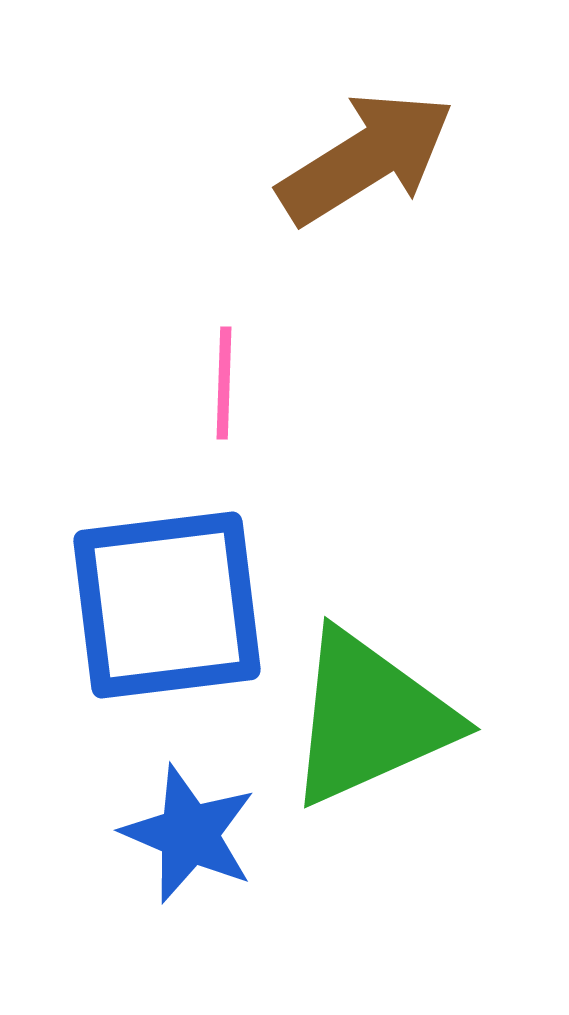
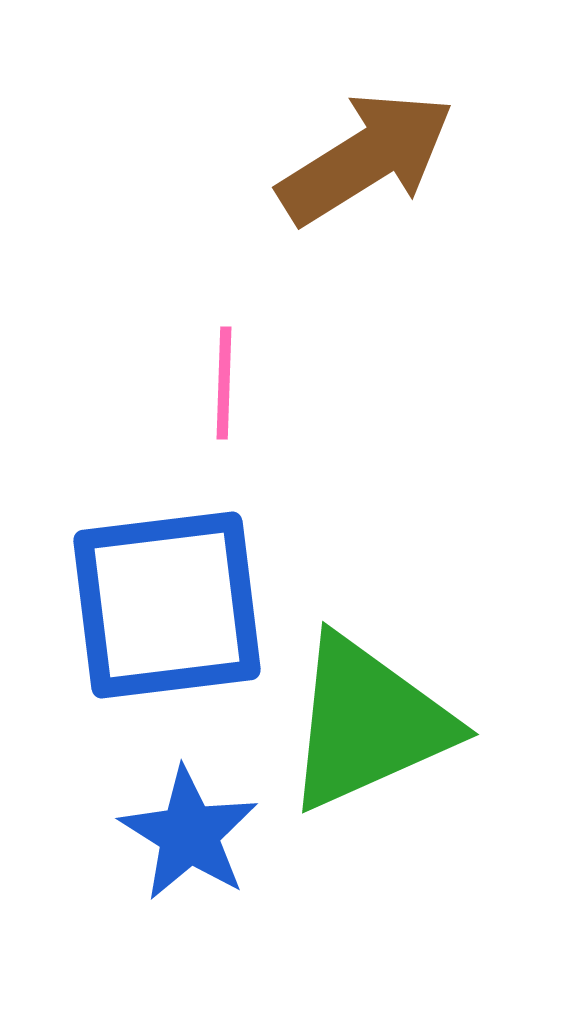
green triangle: moved 2 px left, 5 px down
blue star: rotated 9 degrees clockwise
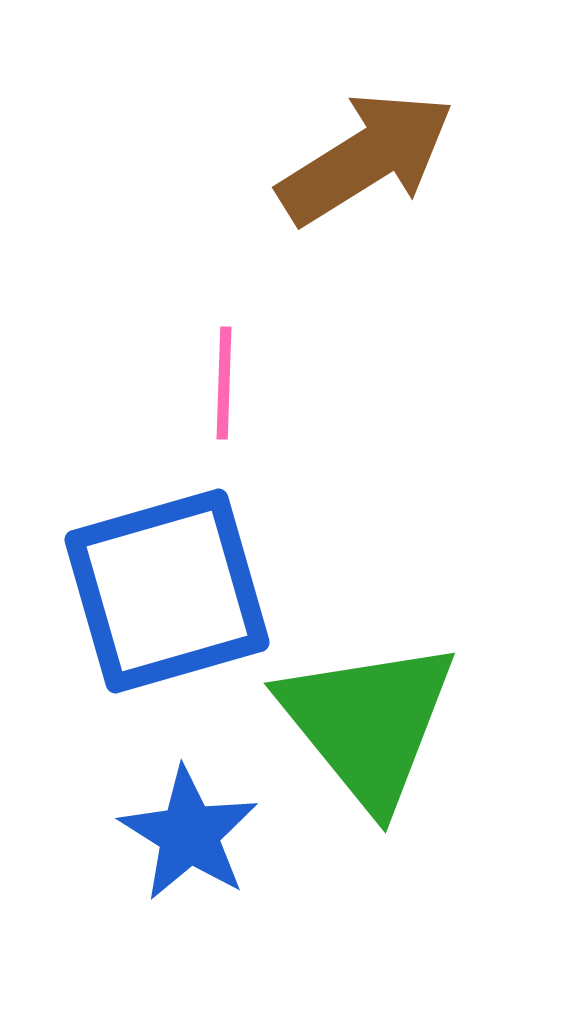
blue square: moved 14 px up; rotated 9 degrees counterclockwise
green triangle: rotated 45 degrees counterclockwise
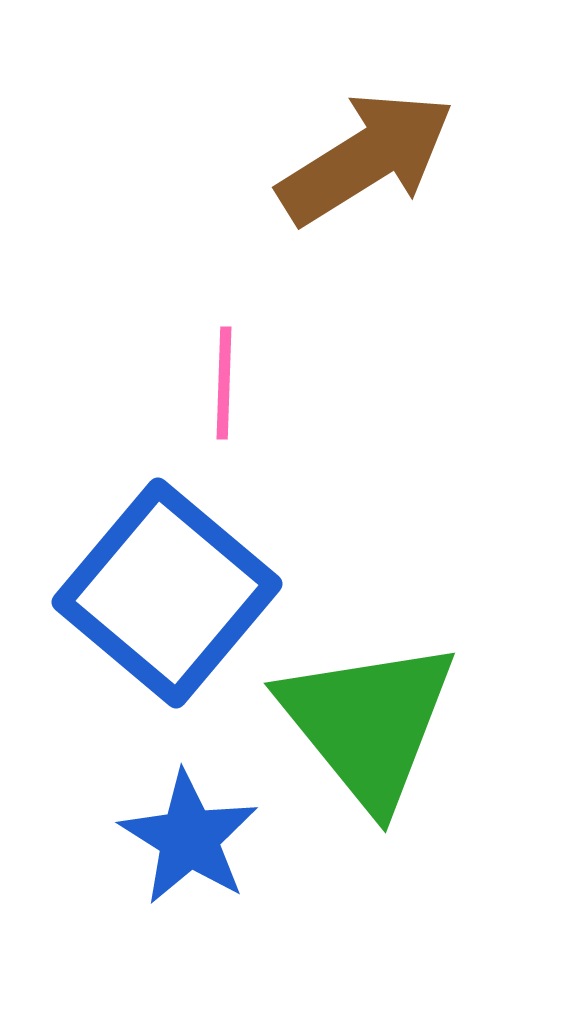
blue square: moved 2 px down; rotated 34 degrees counterclockwise
blue star: moved 4 px down
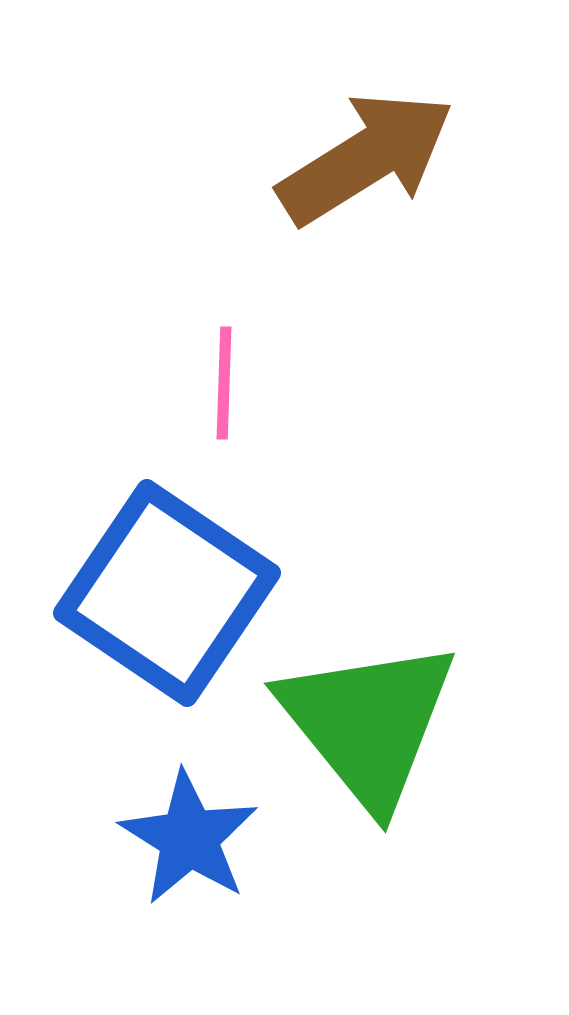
blue square: rotated 6 degrees counterclockwise
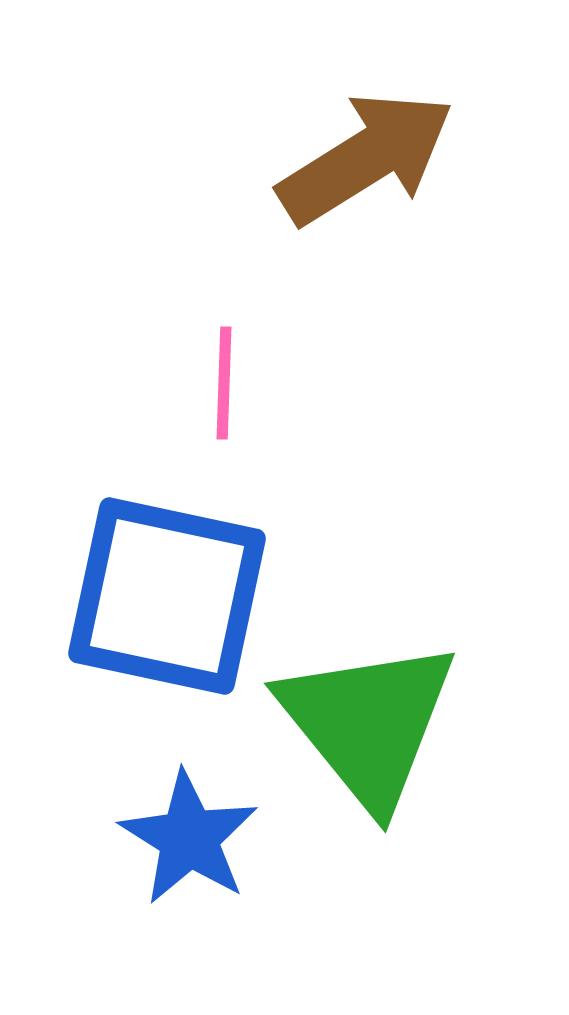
blue square: moved 3 px down; rotated 22 degrees counterclockwise
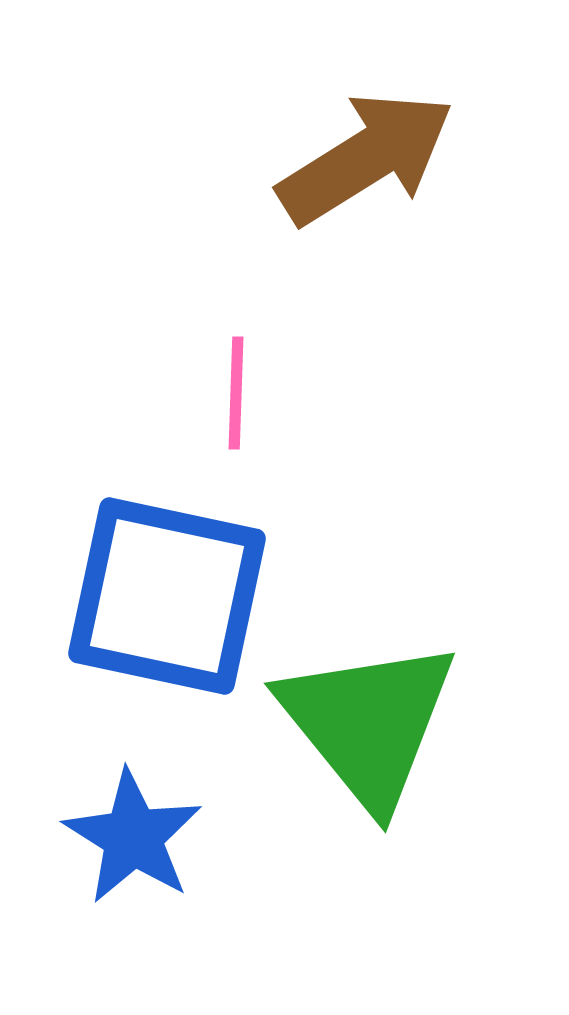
pink line: moved 12 px right, 10 px down
blue star: moved 56 px left, 1 px up
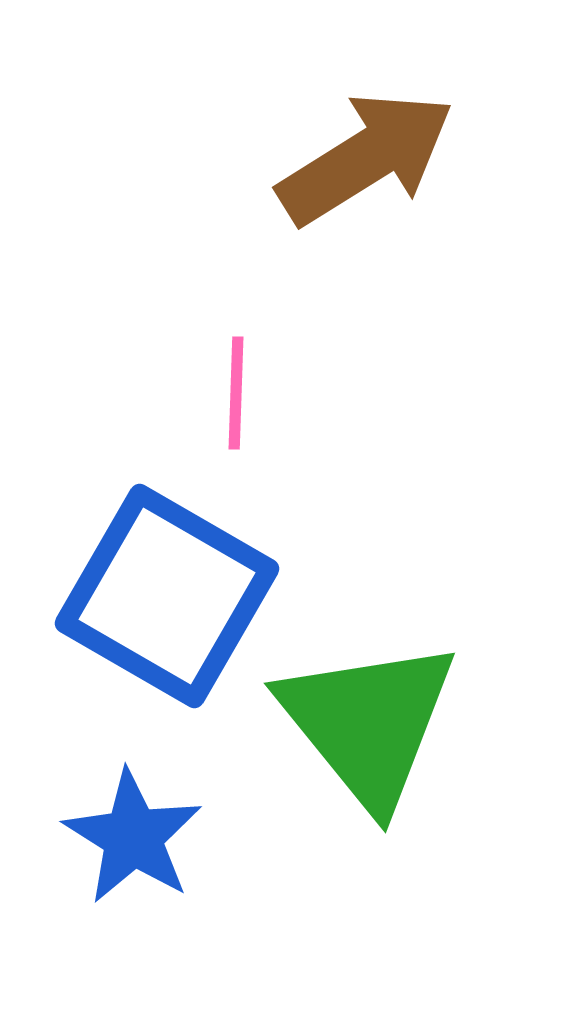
blue square: rotated 18 degrees clockwise
